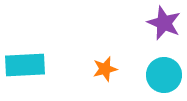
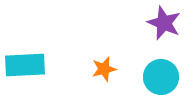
orange star: moved 1 px left
cyan circle: moved 3 px left, 2 px down
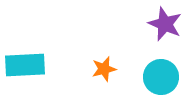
purple star: moved 1 px right, 1 px down
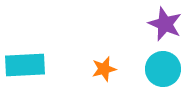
cyan circle: moved 2 px right, 8 px up
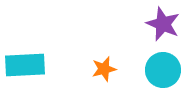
purple star: moved 2 px left
cyan circle: moved 1 px down
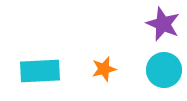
cyan rectangle: moved 15 px right, 6 px down
cyan circle: moved 1 px right
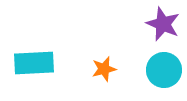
cyan rectangle: moved 6 px left, 8 px up
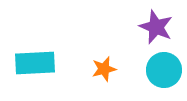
purple star: moved 7 px left, 3 px down
cyan rectangle: moved 1 px right
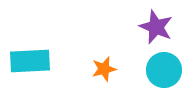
cyan rectangle: moved 5 px left, 2 px up
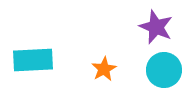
cyan rectangle: moved 3 px right, 1 px up
orange star: rotated 15 degrees counterclockwise
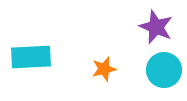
cyan rectangle: moved 2 px left, 3 px up
orange star: rotated 15 degrees clockwise
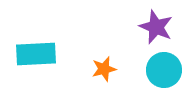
cyan rectangle: moved 5 px right, 3 px up
